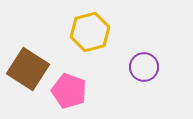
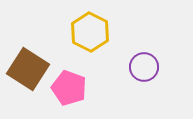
yellow hexagon: rotated 18 degrees counterclockwise
pink pentagon: moved 3 px up
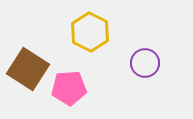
purple circle: moved 1 px right, 4 px up
pink pentagon: rotated 24 degrees counterclockwise
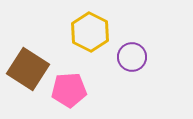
purple circle: moved 13 px left, 6 px up
pink pentagon: moved 2 px down
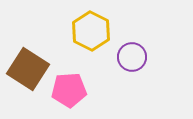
yellow hexagon: moved 1 px right, 1 px up
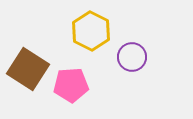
pink pentagon: moved 2 px right, 5 px up
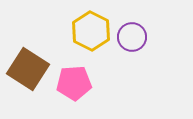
purple circle: moved 20 px up
pink pentagon: moved 3 px right, 2 px up
